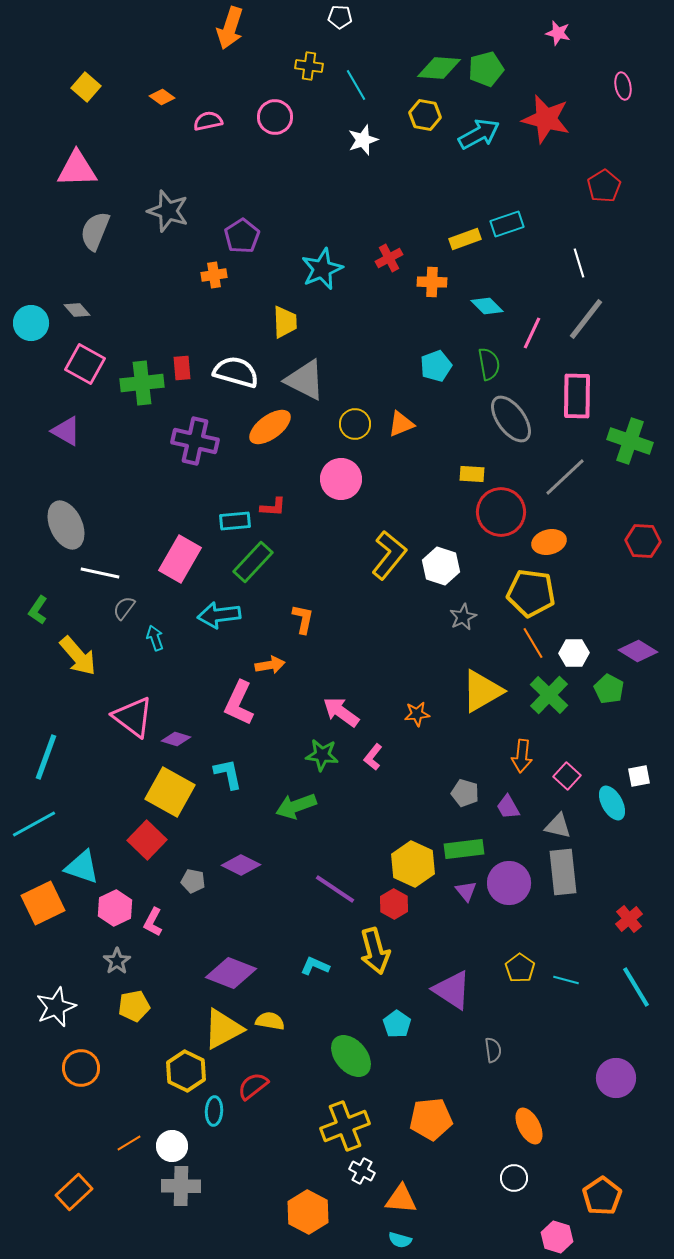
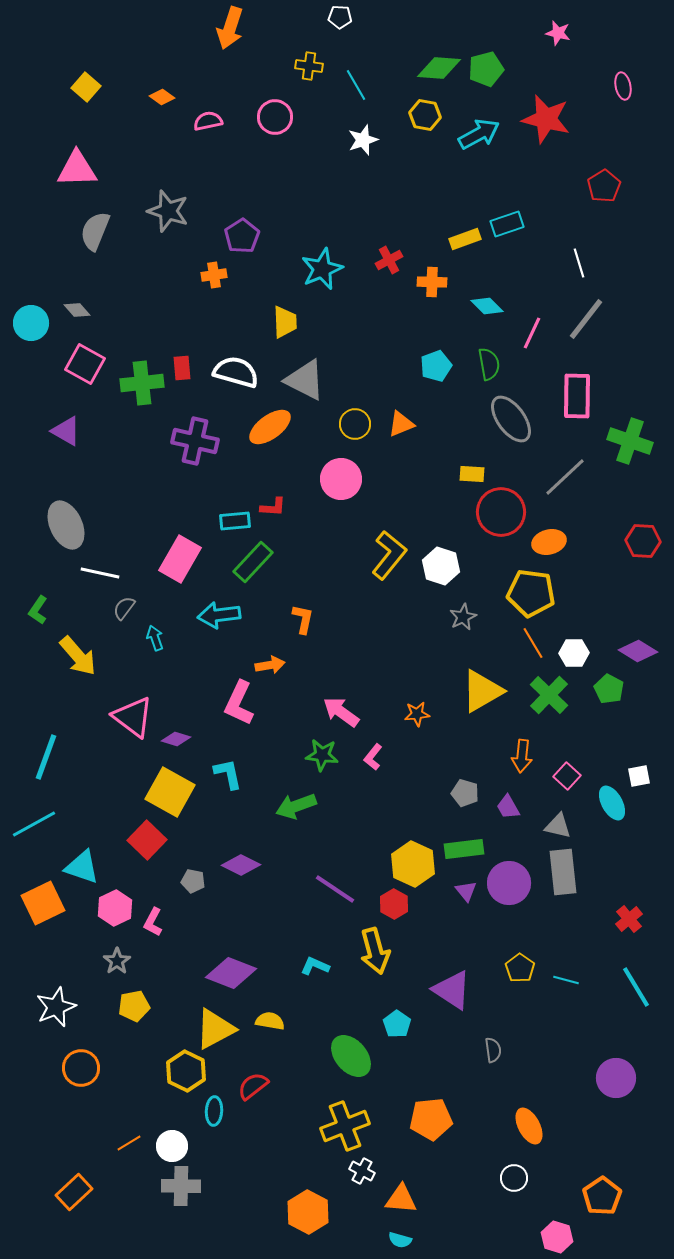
red cross at (389, 258): moved 2 px down
yellow triangle at (223, 1029): moved 8 px left
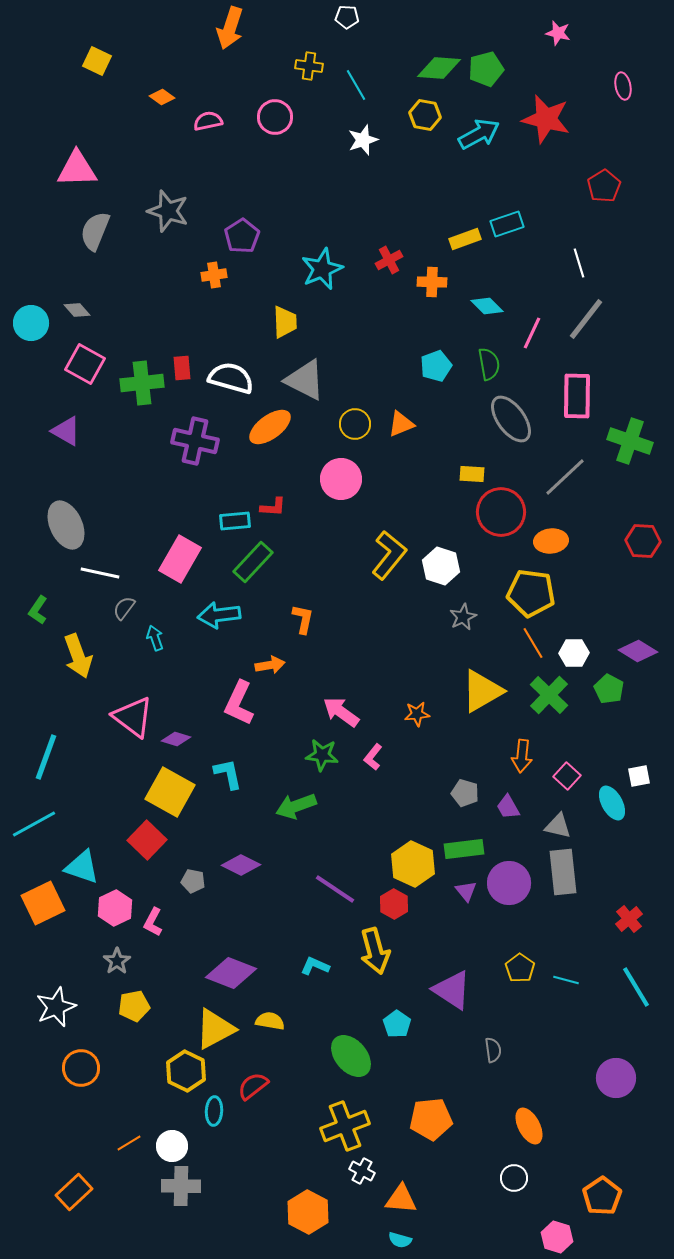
white pentagon at (340, 17): moved 7 px right
yellow square at (86, 87): moved 11 px right, 26 px up; rotated 16 degrees counterclockwise
white semicircle at (236, 372): moved 5 px left, 6 px down
orange ellipse at (549, 542): moved 2 px right, 1 px up; rotated 8 degrees clockwise
yellow arrow at (78, 656): rotated 21 degrees clockwise
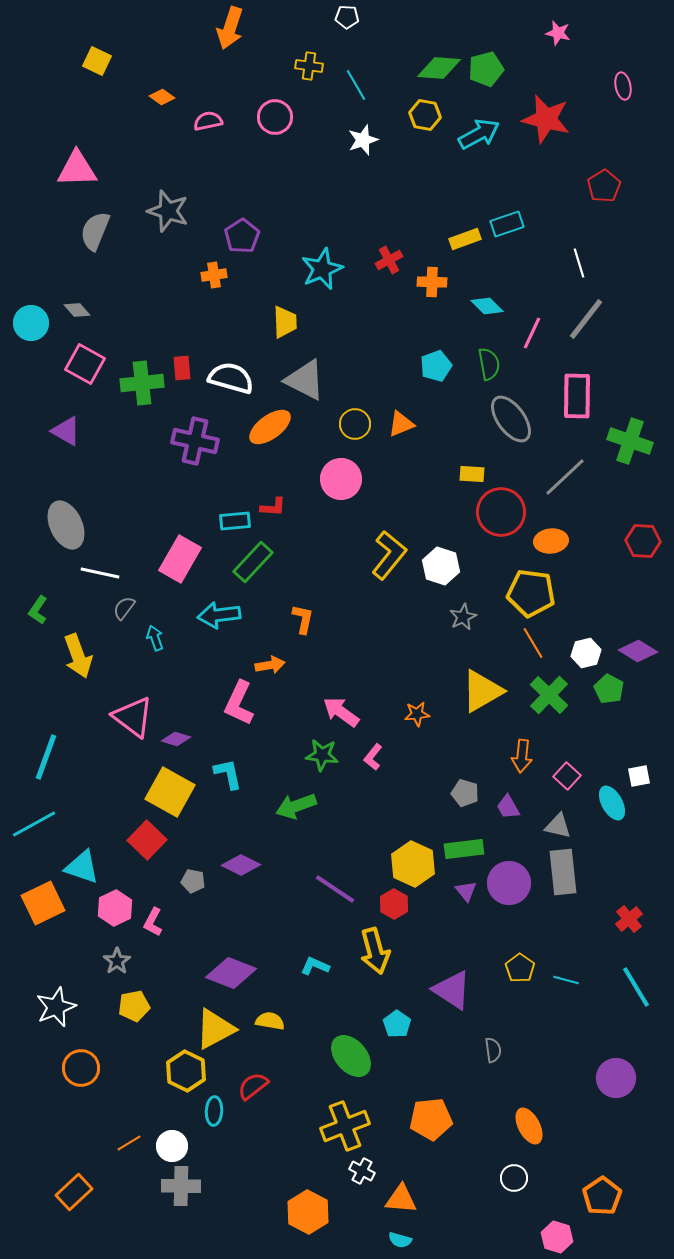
white hexagon at (574, 653): moved 12 px right; rotated 12 degrees counterclockwise
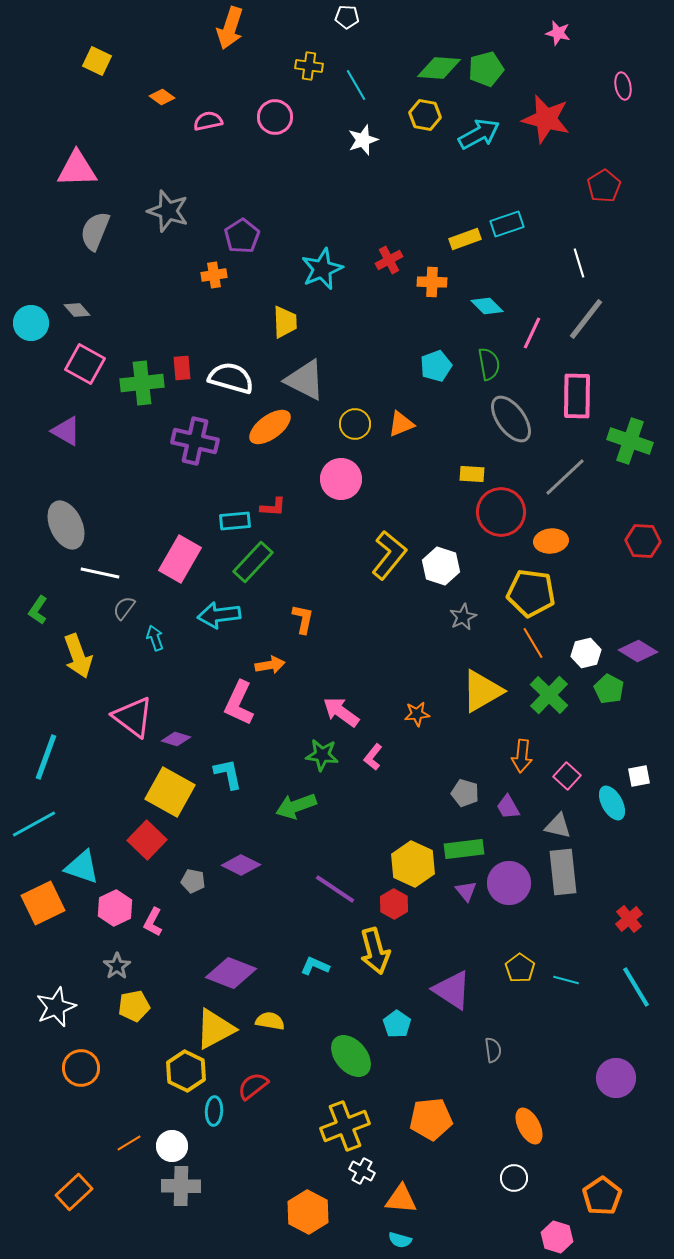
gray star at (117, 961): moved 5 px down
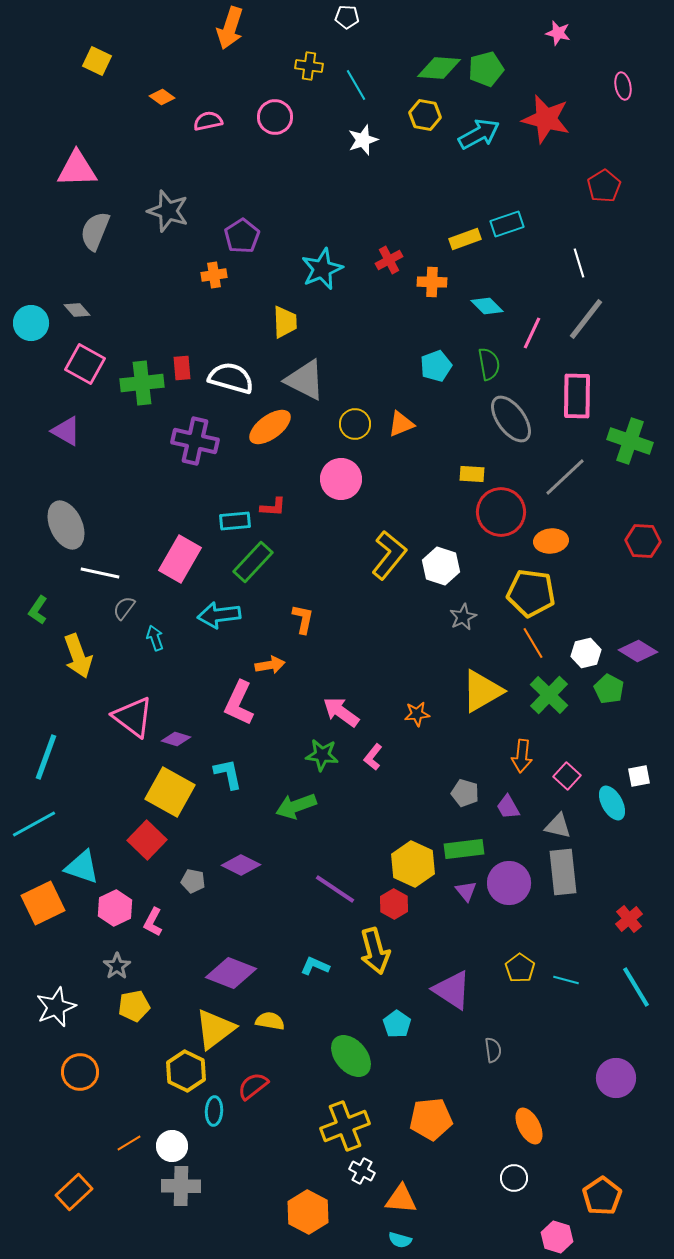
yellow triangle at (215, 1029): rotated 9 degrees counterclockwise
orange circle at (81, 1068): moved 1 px left, 4 px down
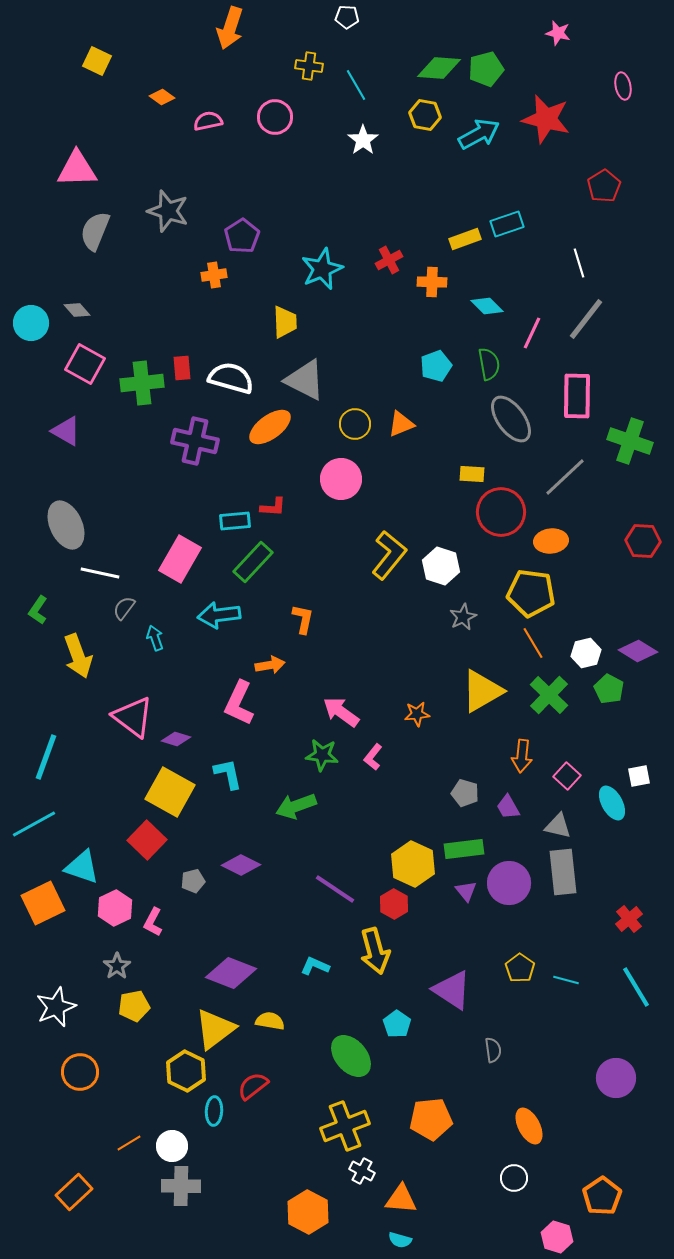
white star at (363, 140): rotated 16 degrees counterclockwise
gray pentagon at (193, 881): rotated 25 degrees counterclockwise
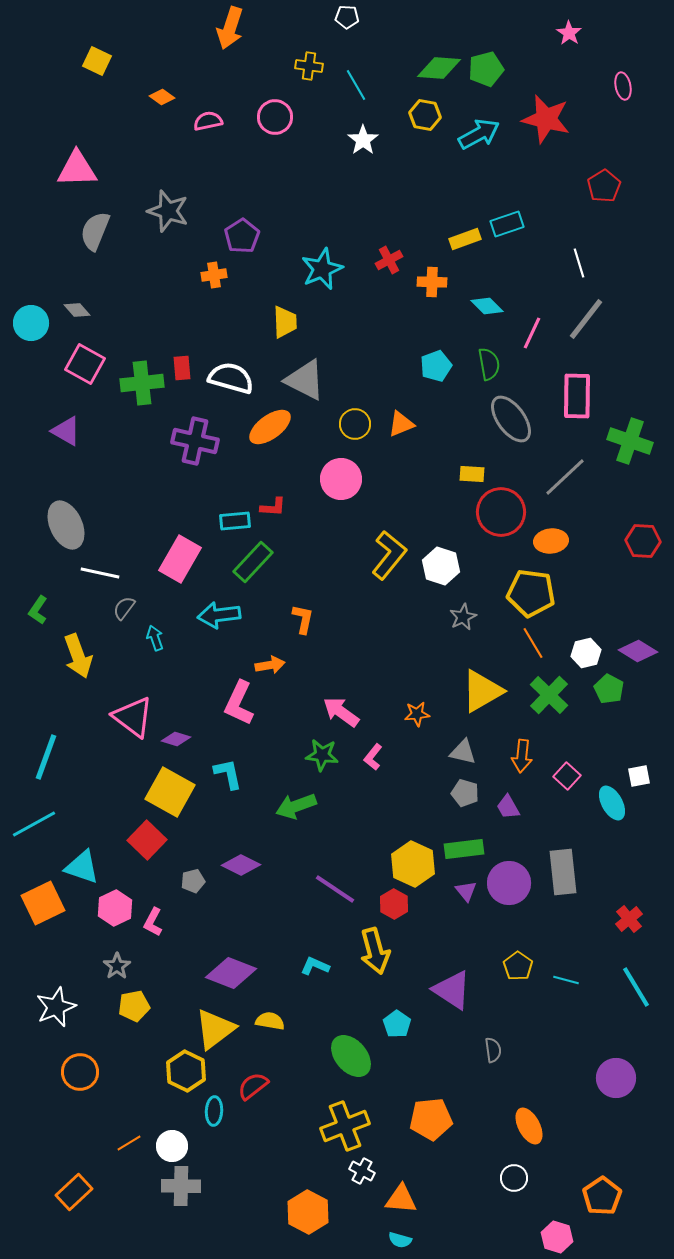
pink star at (558, 33): moved 11 px right; rotated 20 degrees clockwise
gray triangle at (558, 826): moved 95 px left, 74 px up
yellow pentagon at (520, 968): moved 2 px left, 2 px up
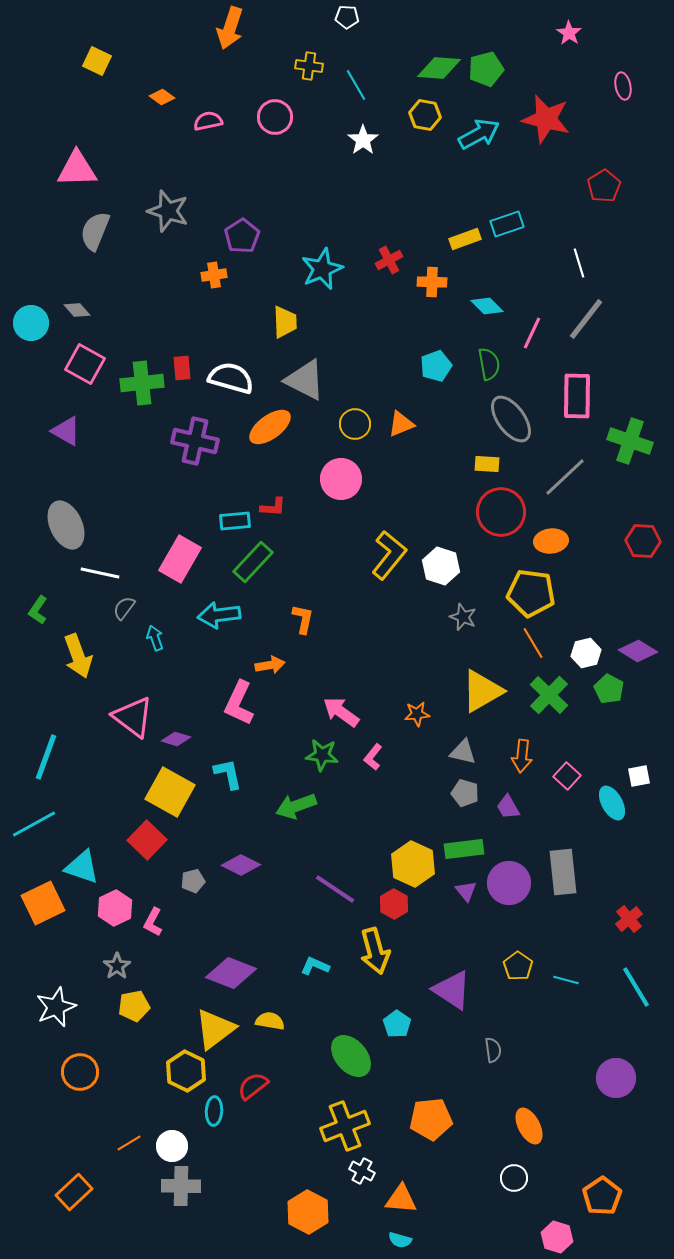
yellow rectangle at (472, 474): moved 15 px right, 10 px up
gray star at (463, 617): rotated 24 degrees counterclockwise
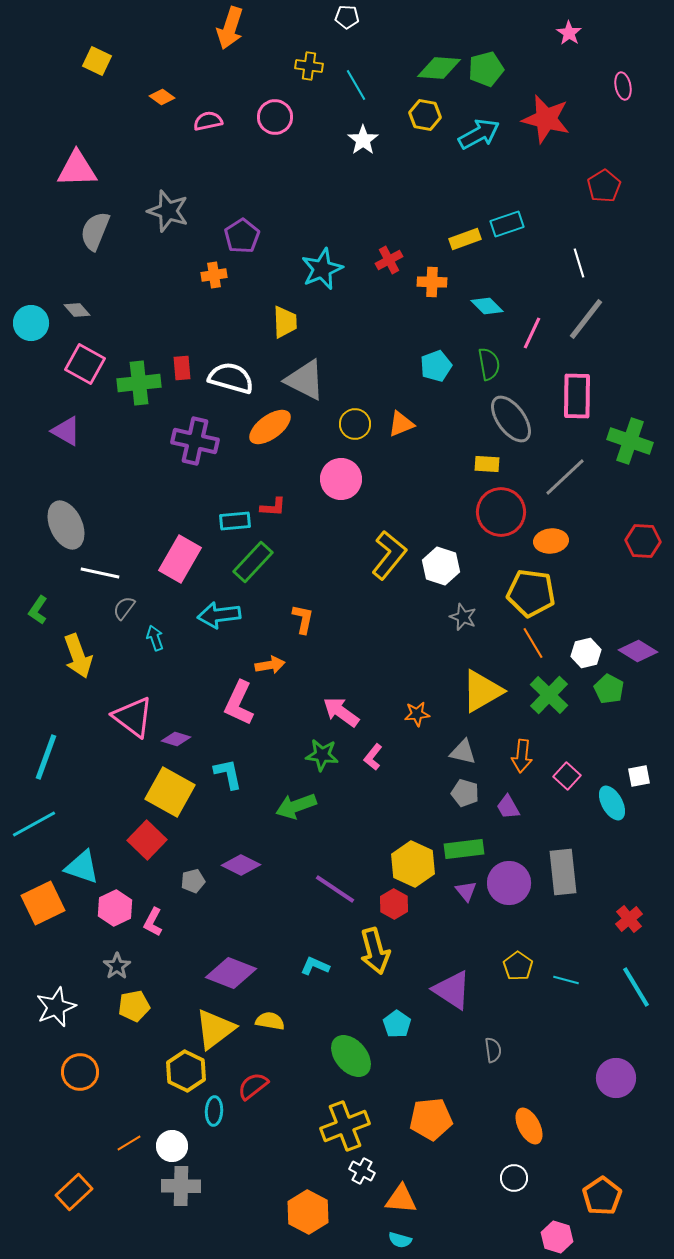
green cross at (142, 383): moved 3 px left
